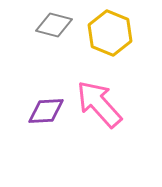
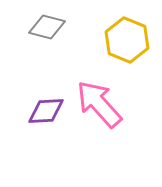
gray diamond: moved 7 px left, 2 px down
yellow hexagon: moved 17 px right, 7 px down
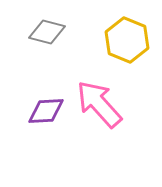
gray diamond: moved 5 px down
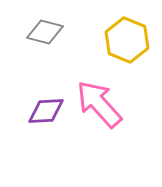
gray diamond: moved 2 px left
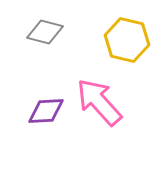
yellow hexagon: rotated 9 degrees counterclockwise
pink arrow: moved 2 px up
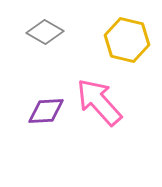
gray diamond: rotated 15 degrees clockwise
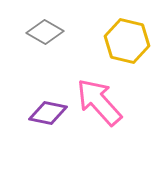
yellow hexagon: moved 1 px down
purple diamond: moved 2 px right, 2 px down; rotated 15 degrees clockwise
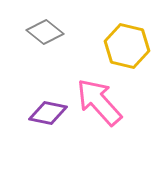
gray diamond: rotated 9 degrees clockwise
yellow hexagon: moved 5 px down
